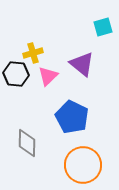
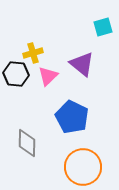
orange circle: moved 2 px down
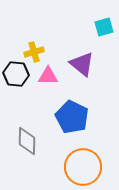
cyan square: moved 1 px right
yellow cross: moved 1 px right, 1 px up
pink triangle: rotated 45 degrees clockwise
gray diamond: moved 2 px up
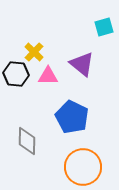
yellow cross: rotated 30 degrees counterclockwise
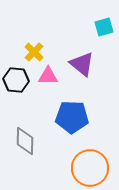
black hexagon: moved 6 px down
blue pentagon: rotated 24 degrees counterclockwise
gray diamond: moved 2 px left
orange circle: moved 7 px right, 1 px down
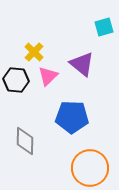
pink triangle: rotated 45 degrees counterclockwise
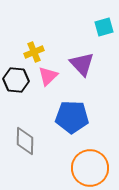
yellow cross: rotated 24 degrees clockwise
purple triangle: rotated 8 degrees clockwise
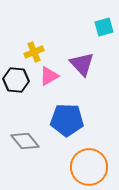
pink triangle: moved 1 px right; rotated 15 degrees clockwise
blue pentagon: moved 5 px left, 3 px down
gray diamond: rotated 40 degrees counterclockwise
orange circle: moved 1 px left, 1 px up
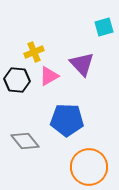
black hexagon: moved 1 px right
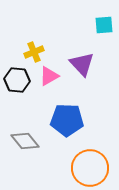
cyan square: moved 2 px up; rotated 12 degrees clockwise
orange circle: moved 1 px right, 1 px down
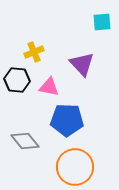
cyan square: moved 2 px left, 3 px up
pink triangle: moved 11 px down; rotated 40 degrees clockwise
orange circle: moved 15 px left, 1 px up
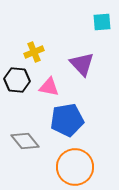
blue pentagon: rotated 12 degrees counterclockwise
